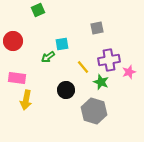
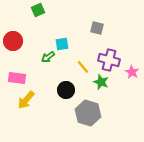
gray square: rotated 24 degrees clockwise
purple cross: rotated 25 degrees clockwise
pink star: moved 3 px right; rotated 24 degrees counterclockwise
yellow arrow: rotated 30 degrees clockwise
gray hexagon: moved 6 px left, 2 px down
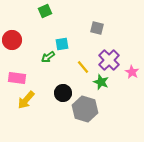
green square: moved 7 px right, 1 px down
red circle: moved 1 px left, 1 px up
purple cross: rotated 30 degrees clockwise
black circle: moved 3 px left, 3 px down
gray hexagon: moved 3 px left, 4 px up
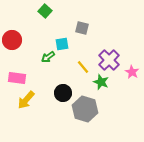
green square: rotated 24 degrees counterclockwise
gray square: moved 15 px left
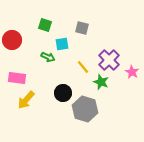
green square: moved 14 px down; rotated 24 degrees counterclockwise
green arrow: rotated 120 degrees counterclockwise
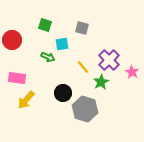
green star: rotated 21 degrees clockwise
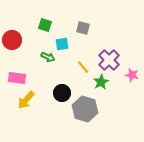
gray square: moved 1 px right
pink star: moved 3 px down; rotated 16 degrees counterclockwise
black circle: moved 1 px left
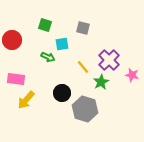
pink rectangle: moved 1 px left, 1 px down
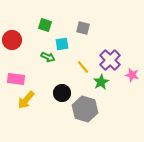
purple cross: moved 1 px right
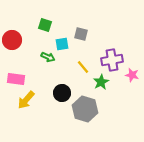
gray square: moved 2 px left, 6 px down
purple cross: moved 2 px right; rotated 35 degrees clockwise
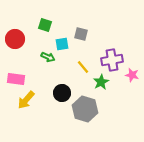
red circle: moved 3 px right, 1 px up
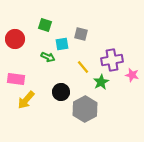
black circle: moved 1 px left, 1 px up
gray hexagon: rotated 15 degrees clockwise
